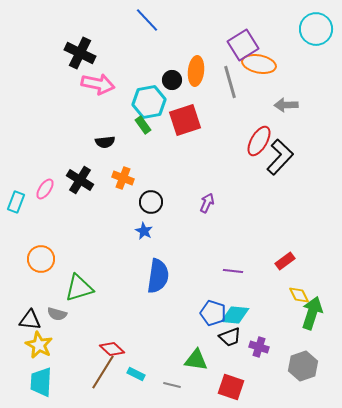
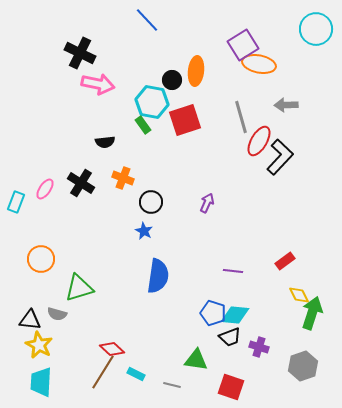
gray line at (230, 82): moved 11 px right, 35 px down
cyan hexagon at (149, 102): moved 3 px right; rotated 20 degrees clockwise
black cross at (80, 180): moved 1 px right, 3 px down
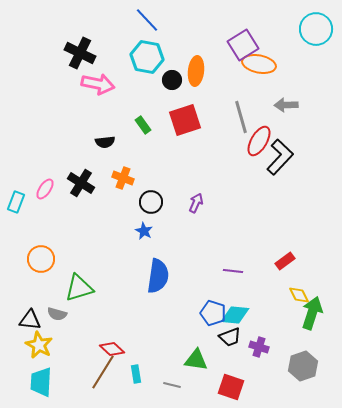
cyan hexagon at (152, 102): moved 5 px left, 45 px up
purple arrow at (207, 203): moved 11 px left
cyan rectangle at (136, 374): rotated 54 degrees clockwise
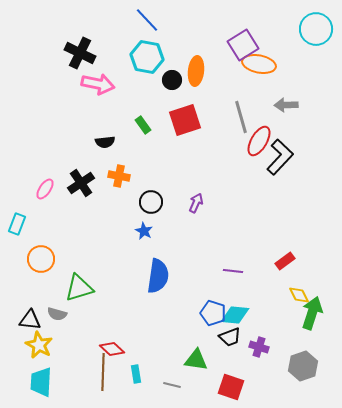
orange cross at (123, 178): moved 4 px left, 2 px up; rotated 10 degrees counterclockwise
black cross at (81, 183): rotated 24 degrees clockwise
cyan rectangle at (16, 202): moved 1 px right, 22 px down
brown line at (103, 372): rotated 30 degrees counterclockwise
